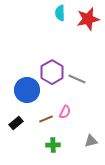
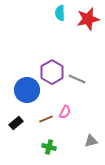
green cross: moved 4 px left, 2 px down; rotated 16 degrees clockwise
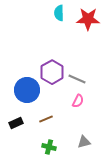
cyan semicircle: moved 1 px left
red star: rotated 15 degrees clockwise
pink semicircle: moved 13 px right, 11 px up
black rectangle: rotated 16 degrees clockwise
gray triangle: moved 7 px left, 1 px down
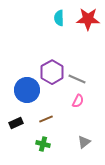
cyan semicircle: moved 5 px down
gray triangle: rotated 24 degrees counterclockwise
green cross: moved 6 px left, 3 px up
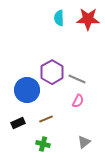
black rectangle: moved 2 px right
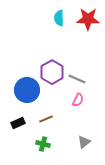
pink semicircle: moved 1 px up
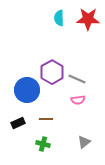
pink semicircle: rotated 56 degrees clockwise
brown line: rotated 24 degrees clockwise
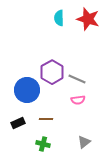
red star: rotated 15 degrees clockwise
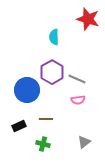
cyan semicircle: moved 5 px left, 19 px down
black rectangle: moved 1 px right, 3 px down
